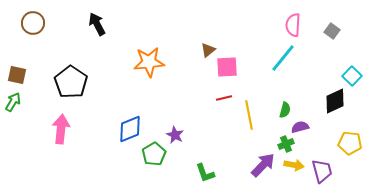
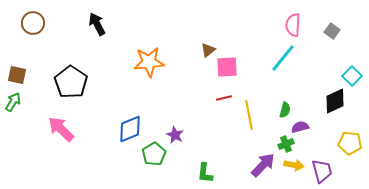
pink arrow: rotated 52 degrees counterclockwise
green L-shape: rotated 25 degrees clockwise
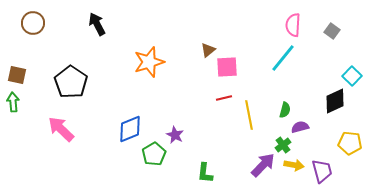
orange star: rotated 12 degrees counterclockwise
green arrow: rotated 36 degrees counterclockwise
green cross: moved 3 px left, 1 px down; rotated 14 degrees counterclockwise
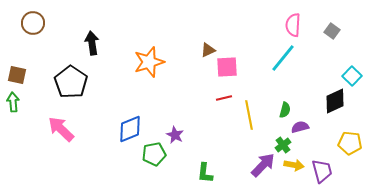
black arrow: moved 5 px left, 19 px down; rotated 20 degrees clockwise
brown triangle: rotated 14 degrees clockwise
green pentagon: rotated 20 degrees clockwise
